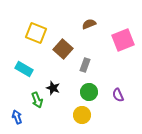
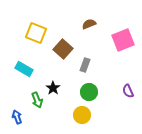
black star: rotated 16 degrees clockwise
purple semicircle: moved 10 px right, 4 px up
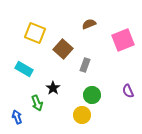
yellow square: moved 1 px left
green circle: moved 3 px right, 3 px down
green arrow: moved 3 px down
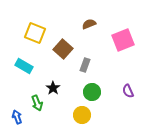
cyan rectangle: moved 3 px up
green circle: moved 3 px up
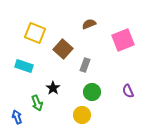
cyan rectangle: rotated 12 degrees counterclockwise
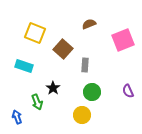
gray rectangle: rotated 16 degrees counterclockwise
green arrow: moved 1 px up
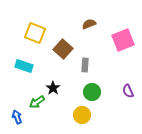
green arrow: rotated 77 degrees clockwise
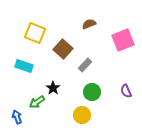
gray rectangle: rotated 40 degrees clockwise
purple semicircle: moved 2 px left
